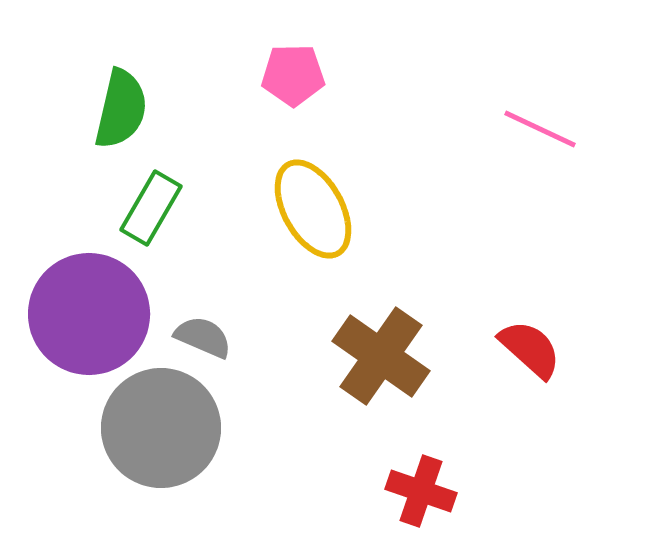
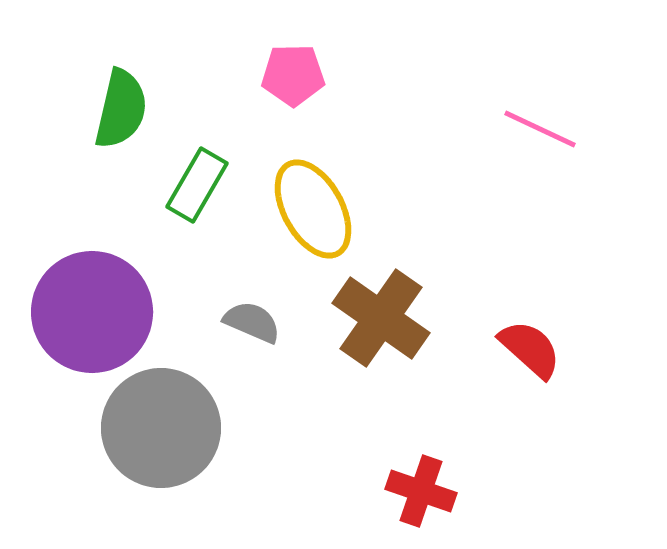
green rectangle: moved 46 px right, 23 px up
purple circle: moved 3 px right, 2 px up
gray semicircle: moved 49 px right, 15 px up
brown cross: moved 38 px up
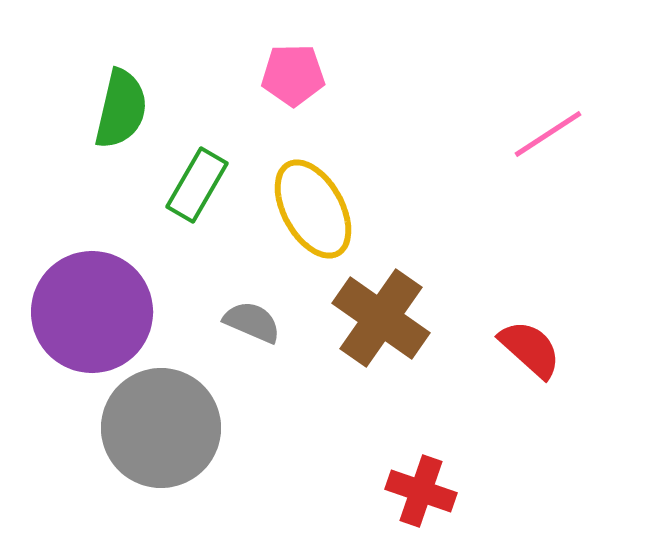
pink line: moved 8 px right, 5 px down; rotated 58 degrees counterclockwise
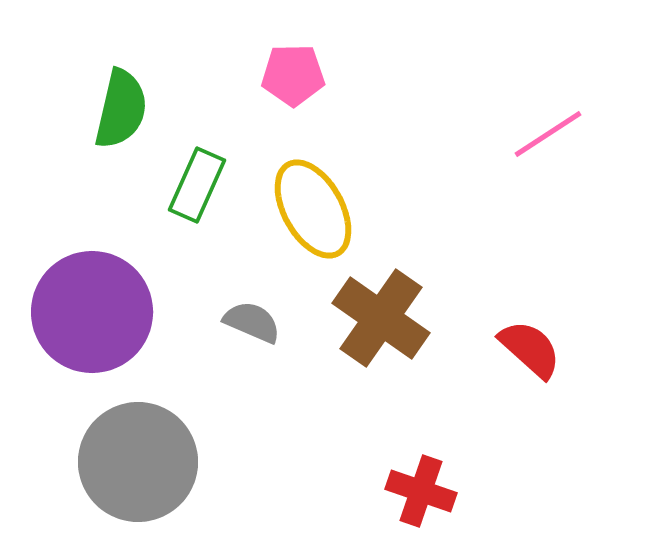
green rectangle: rotated 6 degrees counterclockwise
gray circle: moved 23 px left, 34 px down
